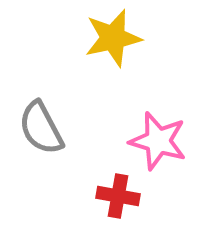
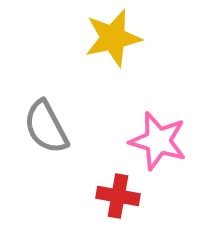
gray semicircle: moved 5 px right, 1 px up
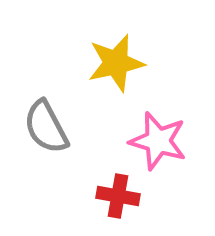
yellow star: moved 3 px right, 25 px down
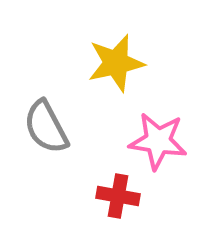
pink star: rotated 8 degrees counterclockwise
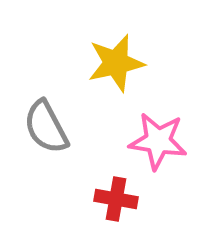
red cross: moved 2 px left, 3 px down
